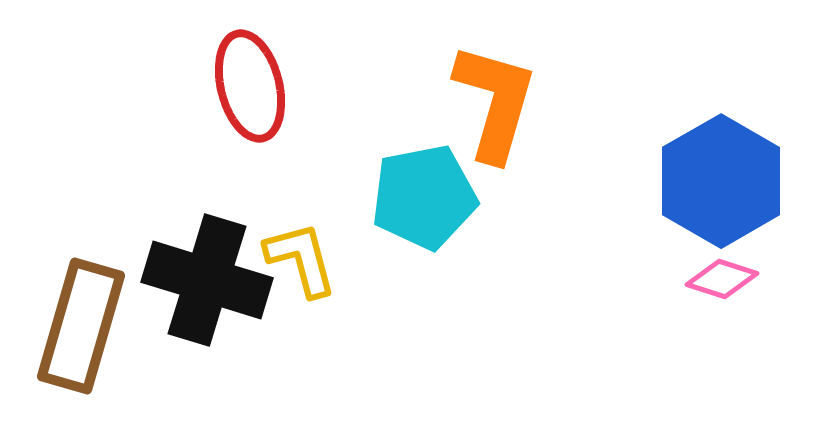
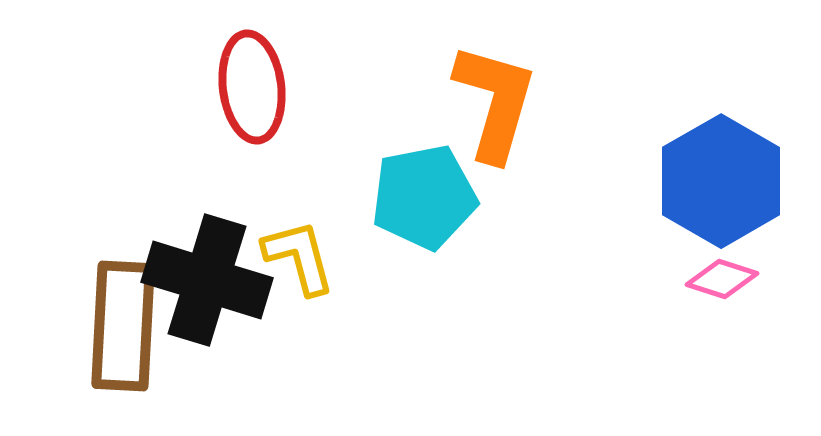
red ellipse: moved 2 px right, 1 px down; rotated 7 degrees clockwise
yellow L-shape: moved 2 px left, 2 px up
brown rectangle: moved 42 px right; rotated 13 degrees counterclockwise
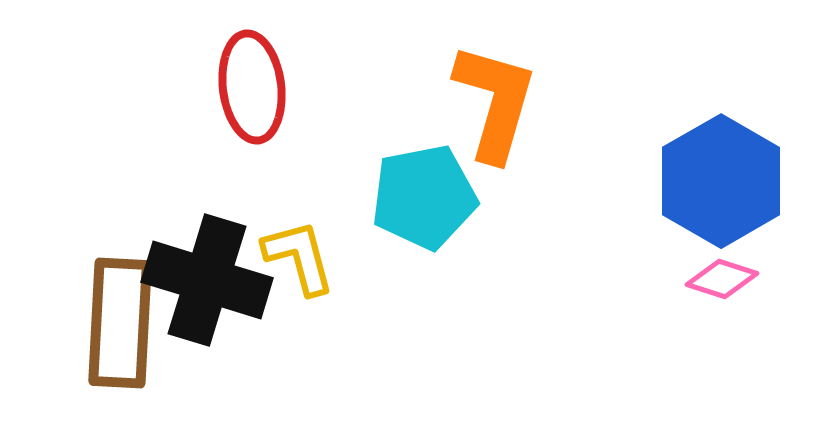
brown rectangle: moved 3 px left, 3 px up
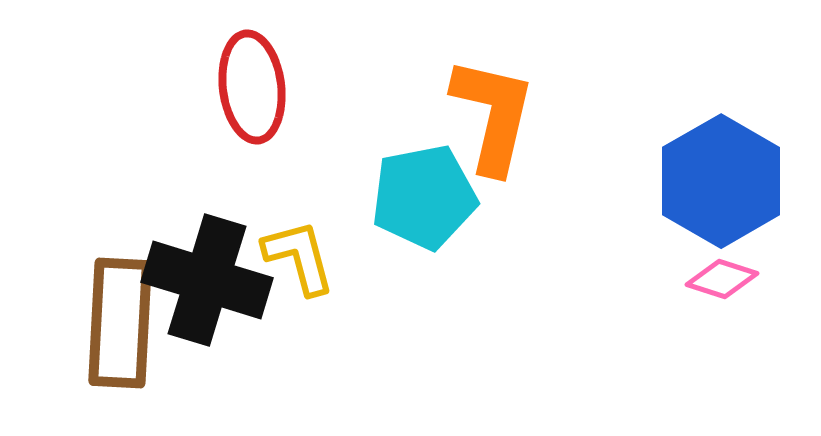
orange L-shape: moved 2 px left, 13 px down; rotated 3 degrees counterclockwise
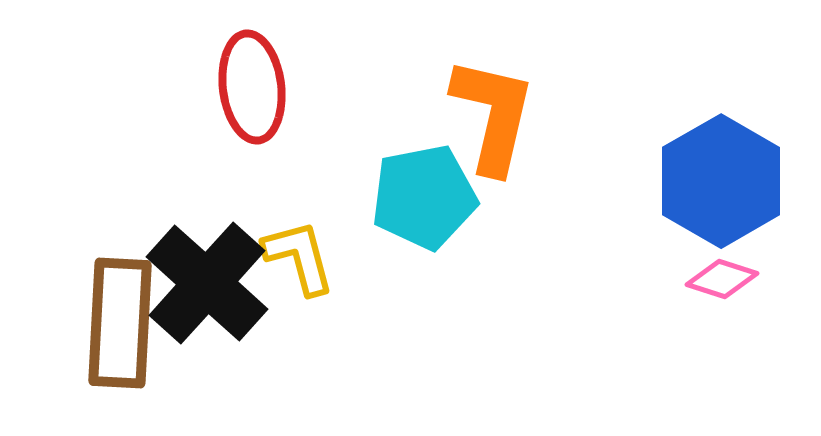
black cross: moved 3 px down; rotated 25 degrees clockwise
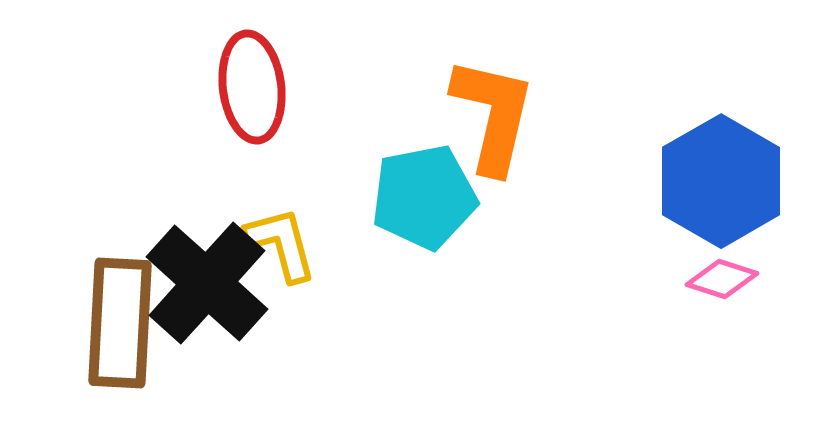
yellow L-shape: moved 18 px left, 13 px up
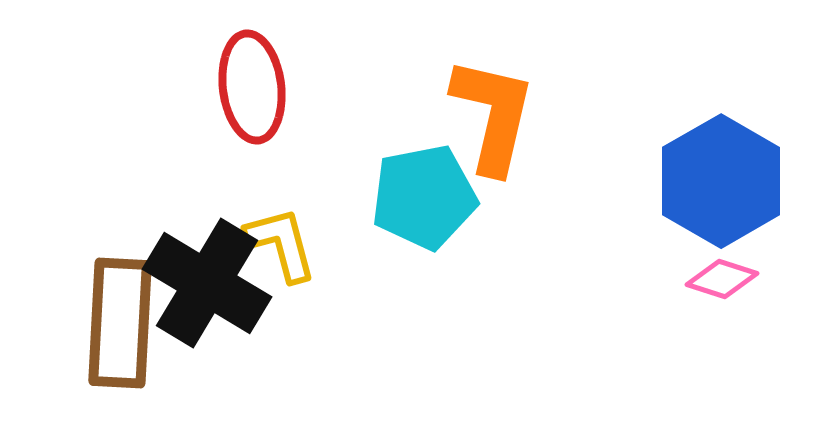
black cross: rotated 11 degrees counterclockwise
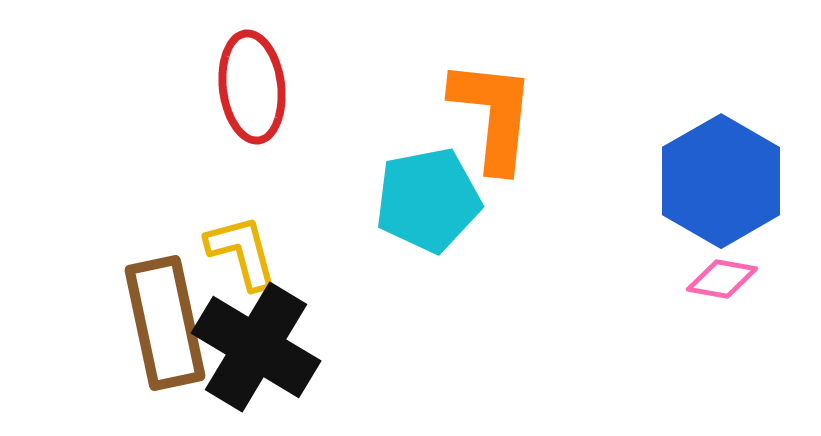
orange L-shape: rotated 7 degrees counterclockwise
cyan pentagon: moved 4 px right, 3 px down
yellow L-shape: moved 39 px left, 8 px down
pink diamond: rotated 8 degrees counterclockwise
black cross: moved 49 px right, 64 px down
brown rectangle: moved 45 px right; rotated 15 degrees counterclockwise
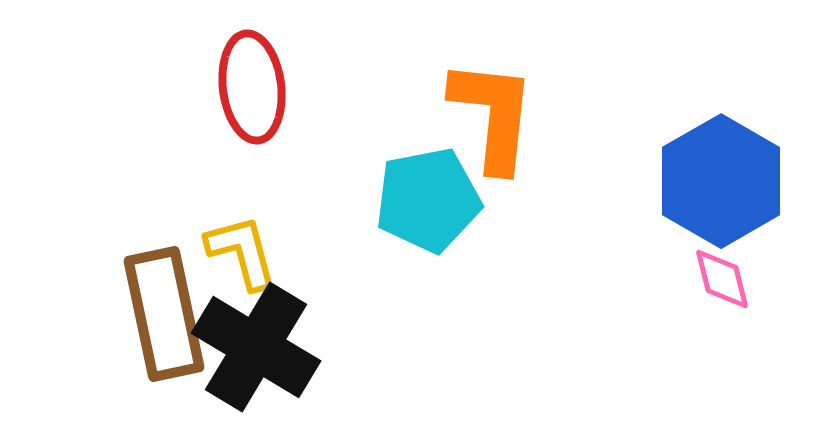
pink diamond: rotated 66 degrees clockwise
brown rectangle: moved 1 px left, 9 px up
